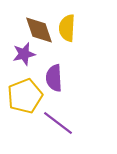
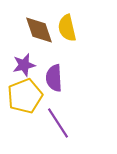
yellow semicircle: rotated 16 degrees counterclockwise
purple star: moved 11 px down
purple line: rotated 20 degrees clockwise
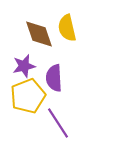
brown diamond: moved 4 px down
purple star: moved 1 px down
yellow pentagon: moved 3 px right
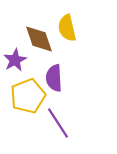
brown diamond: moved 5 px down
purple star: moved 9 px left, 6 px up; rotated 15 degrees counterclockwise
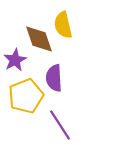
yellow semicircle: moved 4 px left, 3 px up
yellow pentagon: moved 2 px left
purple line: moved 2 px right, 2 px down
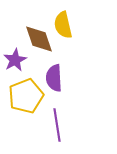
purple line: moved 3 px left; rotated 24 degrees clockwise
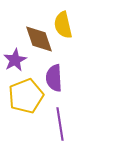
purple line: moved 3 px right, 1 px up
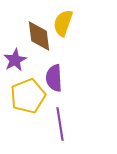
yellow semicircle: moved 2 px up; rotated 32 degrees clockwise
brown diamond: moved 3 px up; rotated 12 degrees clockwise
yellow pentagon: moved 2 px right
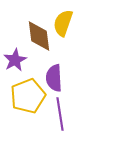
purple line: moved 10 px up
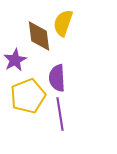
purple semicircle: moved 3 px right
